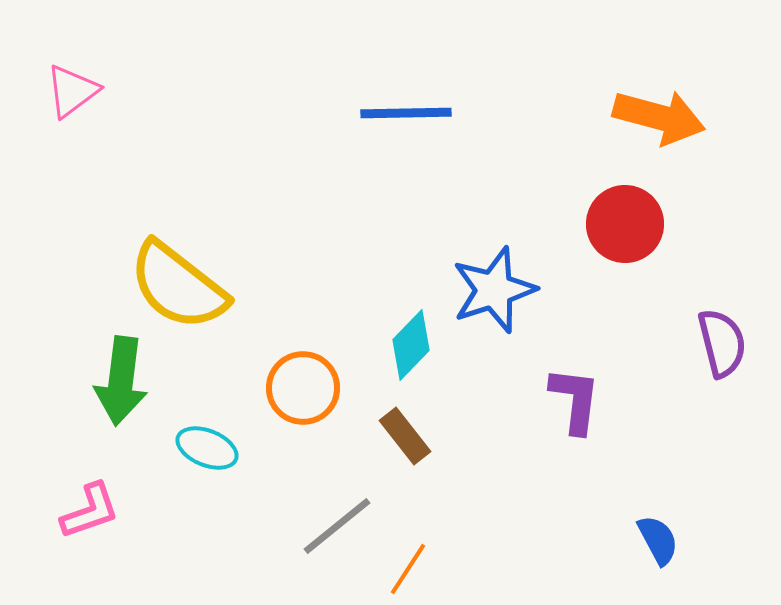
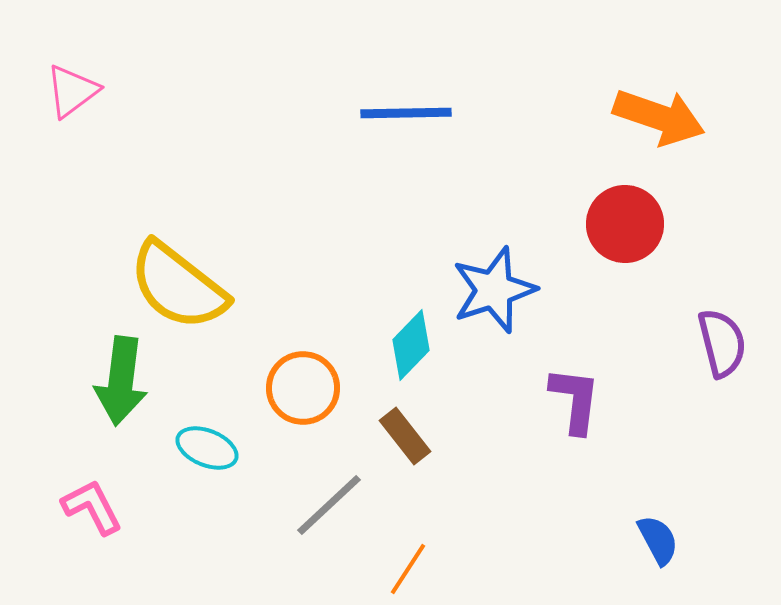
orange arrow: rotated 4 degrees clockwise
pink L-shape: moved 2 px right, 4 px up; rotated 98 degrees counterclockwise
gray line: moved 8 px left, 21 px up; rotated 4 degrees counterclockwise
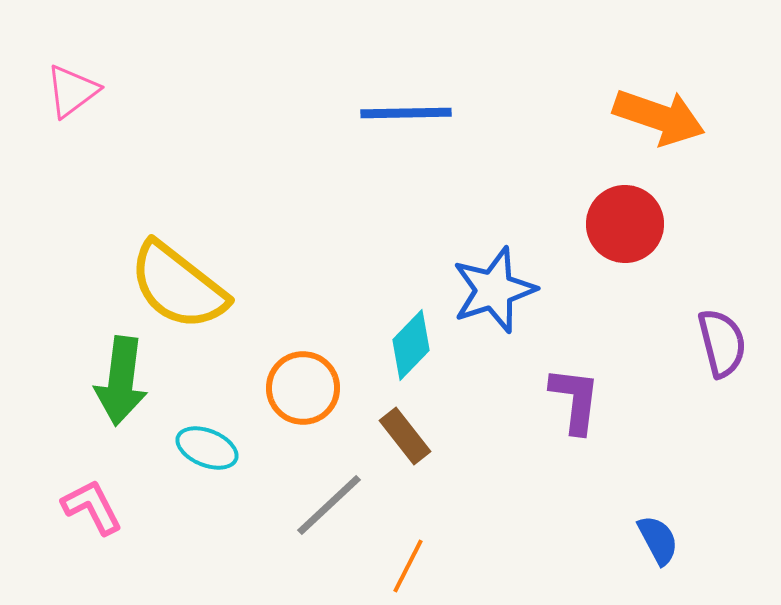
orange line: moved 3 px up; rotated 6 degrees counterclockwise
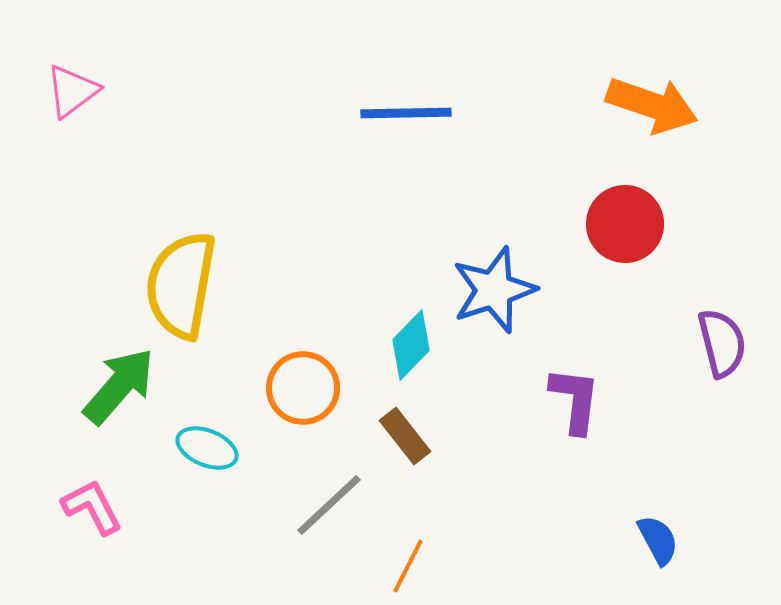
orange arrow: moved 7 px left, 12 px up
yellow semicircle: moved 3 px right, 1 px up; rotated 62 degrees clockwise
green arrow: moved 2 px left, 5 px down; rotated 146 degrees counterclockwise
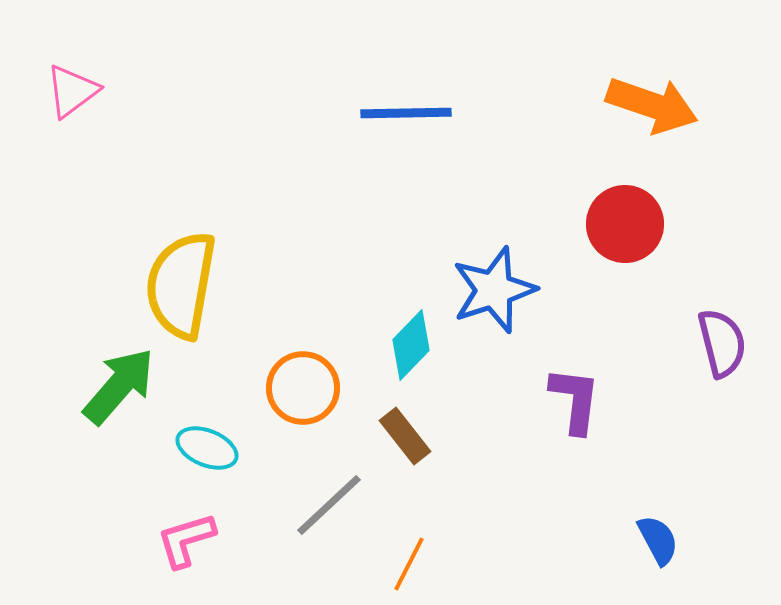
pink L-shape: moved 94 px right, 33 px down; rotated 80 degrees counterclockwise
orange line: moved 1 px right, 2 px up
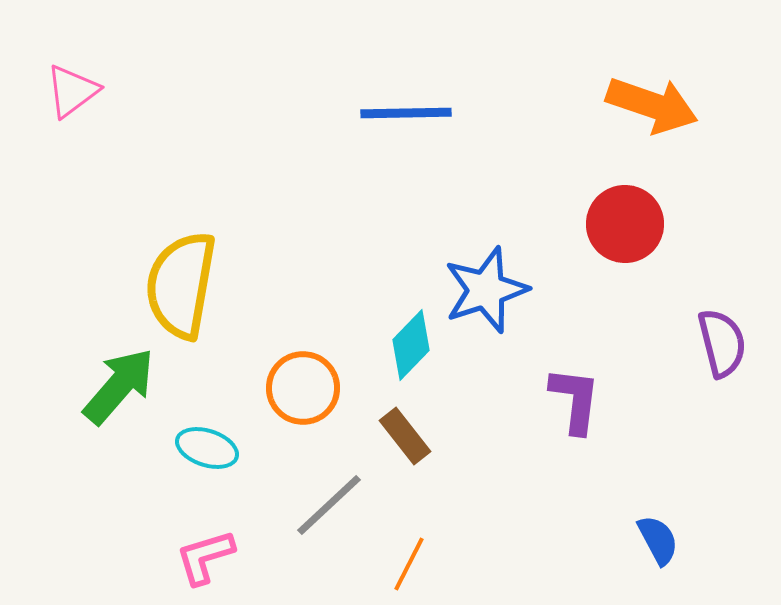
blue star: moved 8 px left
cyan ellipse: rotated 4 degrees counterclockwise
pink L-shape: moved 19 px right, 17 px down
